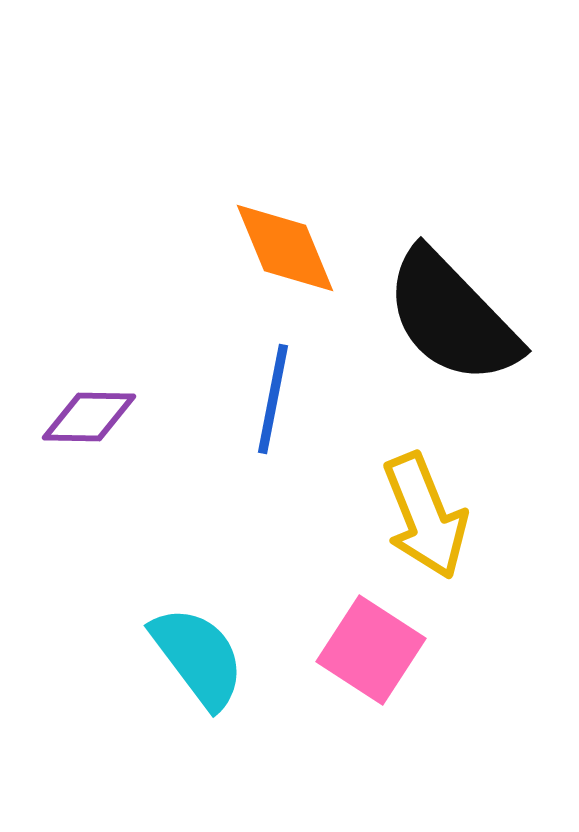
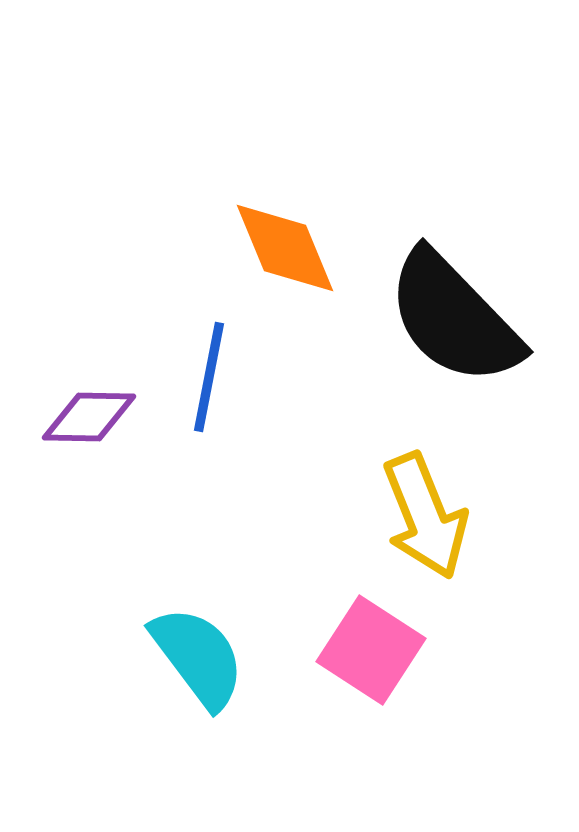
black semicircle: moved 2 px right, 1 px down
blue line: moved 64 px left, 22 px up
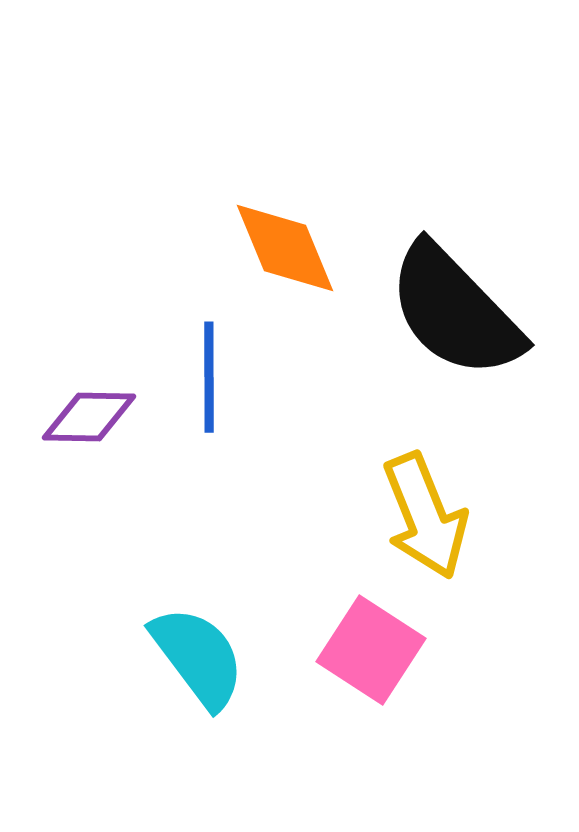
black semicircle: moved 1 px right, 7 px up
blue line: rotated 11 degrees counterclockwise
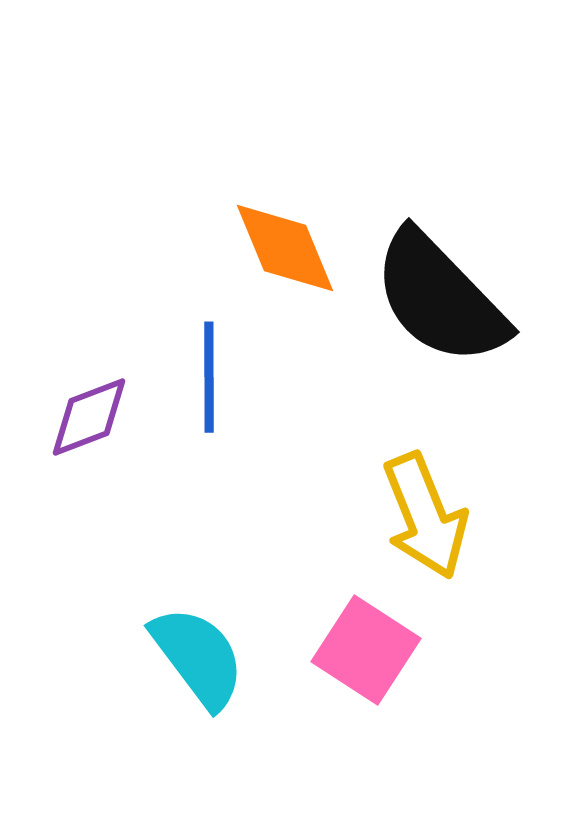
black semicircle: moved 15 px left, 13 px up
purple diamond: rotated 22 degrees counterclockwise
pink square: moved 5 px left
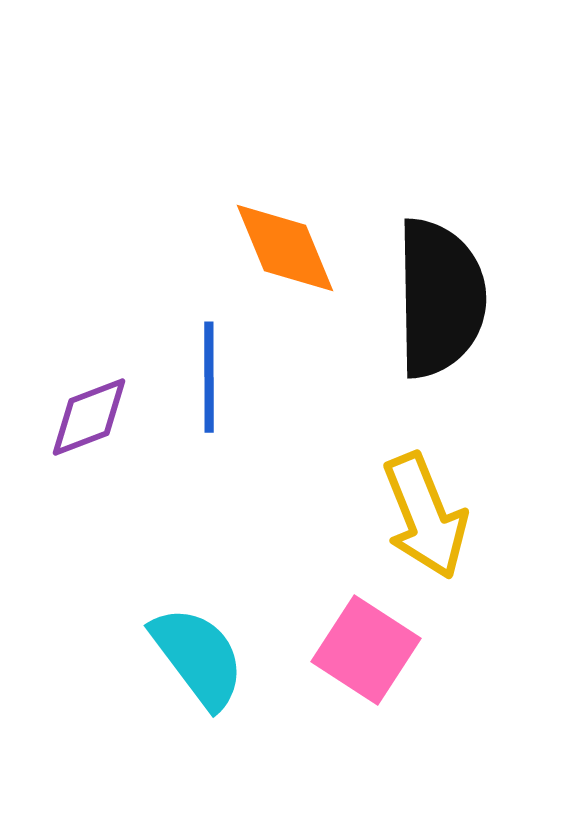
black semicircle: rotated 137 degrees counterclockwise
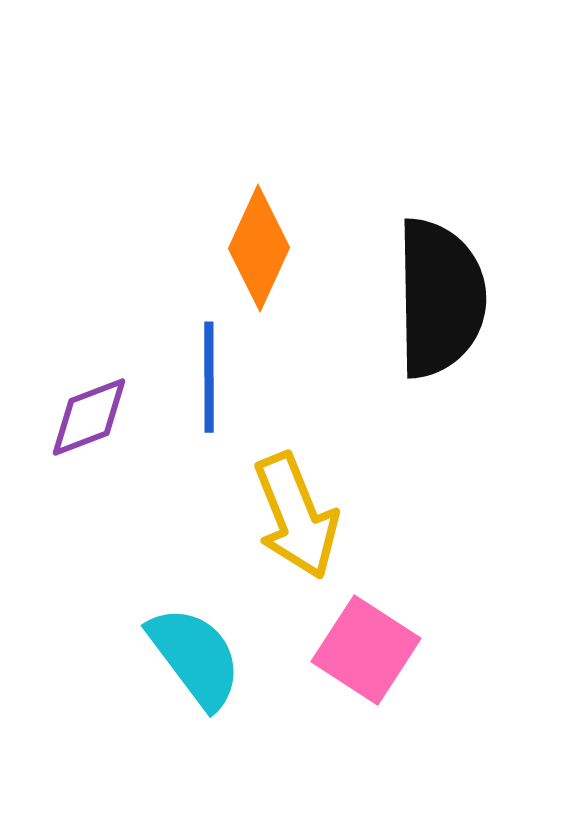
orange diamond: moved 26 px left; rotated 47 degrees clockwise
yellow arrow: moved 129 px left
cyan semicircle: moved 3 px left
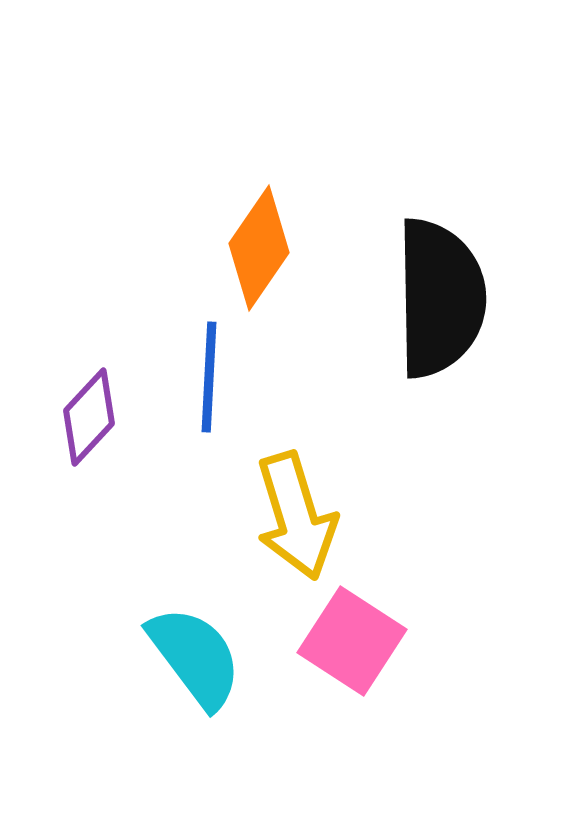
orange diamond: rotated 10 degrees clockwise
blue line: rotated 3 degrees clockwise
purple diamond: rotated 26 degrees counterclockwise
yellow arrow: rotated 5 degrees clockwise
pink square: moved 14 px left, 9 px up
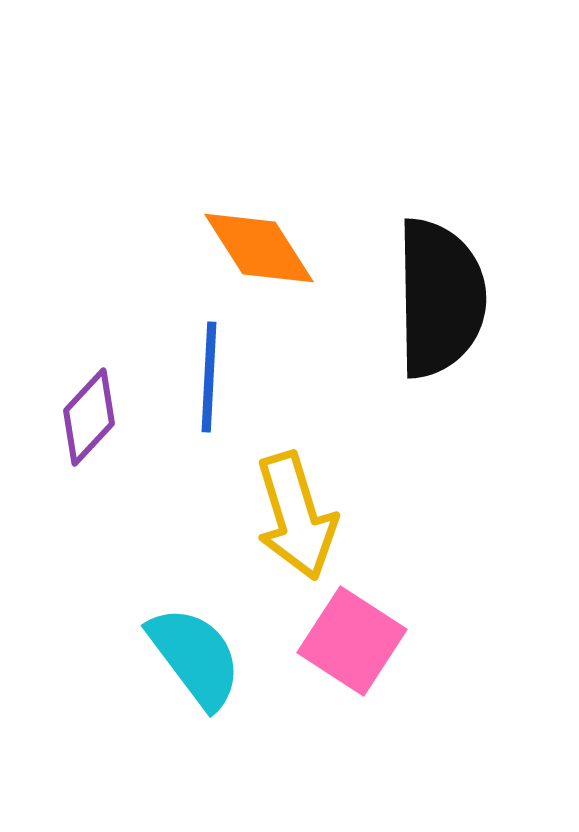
orange diamond: rotated 67 degrees counterclockwise
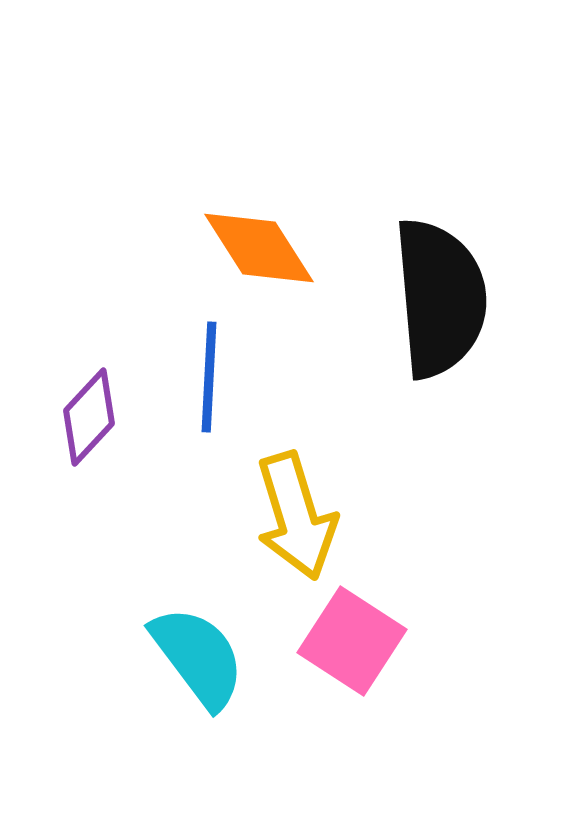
black semicircle: rotated 4 degrees counterclockwise
cyan semicircle: moved 3 px right
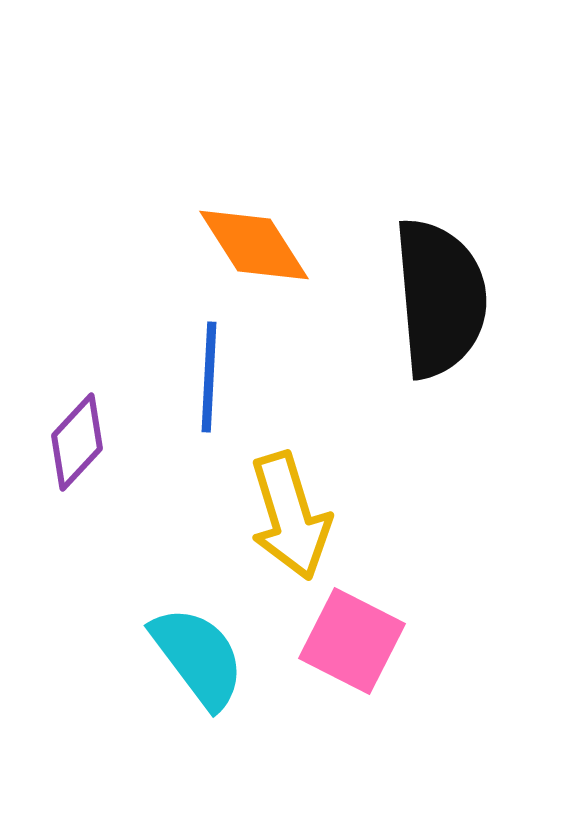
orange diamond: moved 5 px left, 3 px up
purple diamond: moved 12 px left, 25 px down
yellow arrow: moved 6 px left
pink square: rotated 6 degrees counterclockwise
